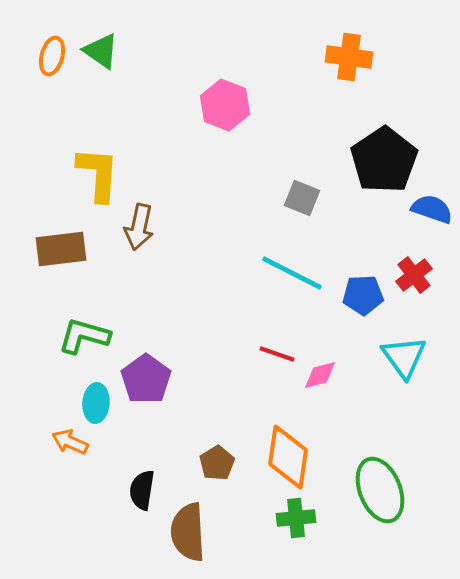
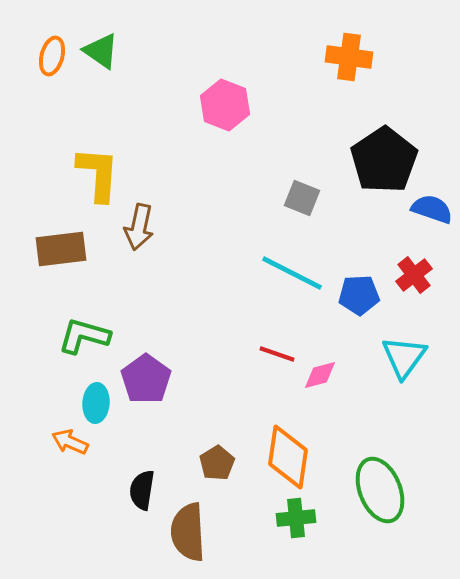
blue pentagon: moved 4 px left
cyan triangle: rotated 12 degrees clockwise
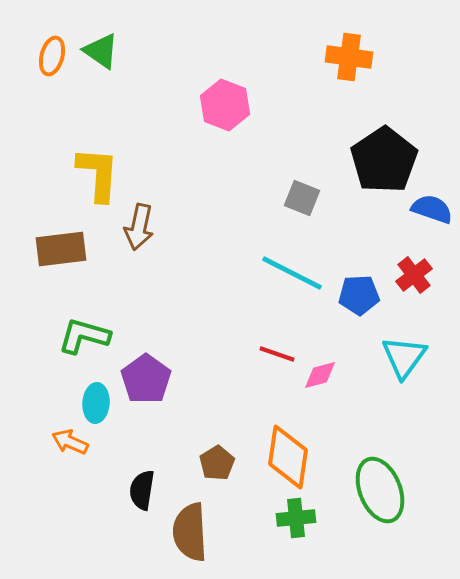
brown semicircle: moved 2 px right
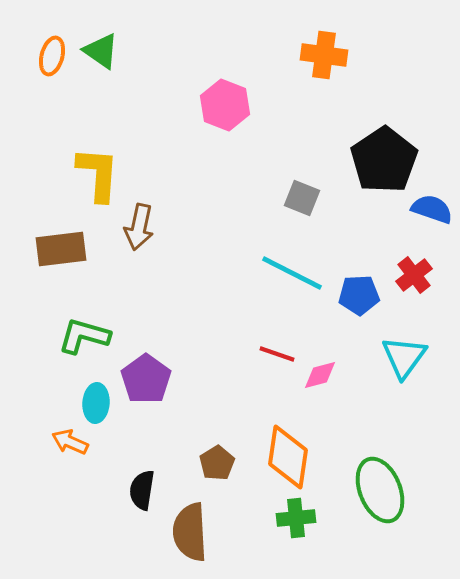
orange cross: moved 25 px left, 2 px up
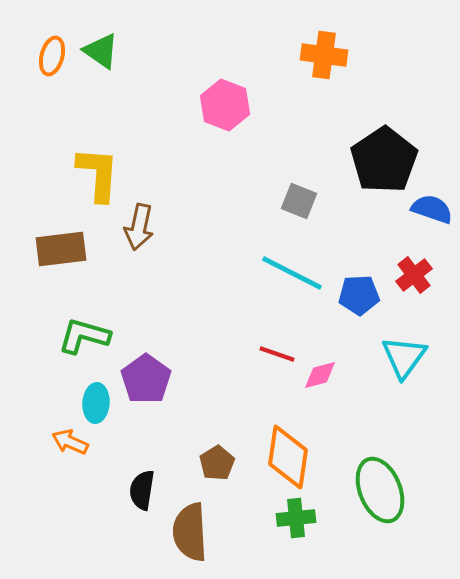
gray square: moved 3 px left, 3 px down
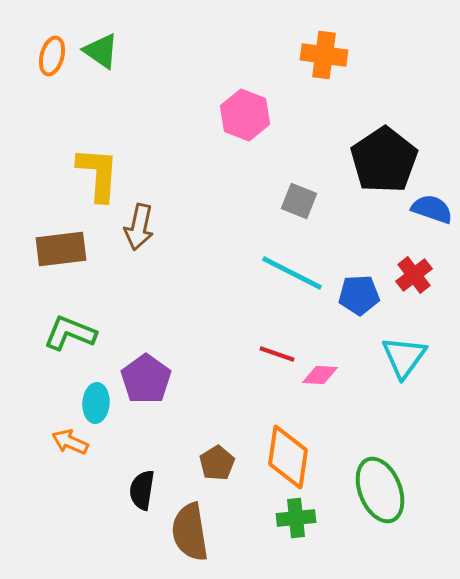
pink hexagon: moved 20 px right, 10 px down
green L-shape: moved 14 px left, 3 px up; rotated 6 degrees clockwise
pink diamond: rotated 18 degrees clockwise
brown semicircle: rotated 6 degrees counterclockwise
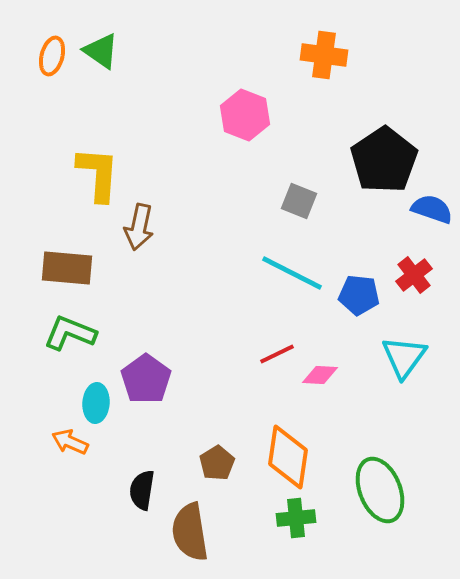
brown rectangle: moved 6 px right, 19 px down; rotated 12 degrees clockwise
blue pentagon: rotated 9 degrees clockwise
red line: rotated 45 degrees counterclockwise
